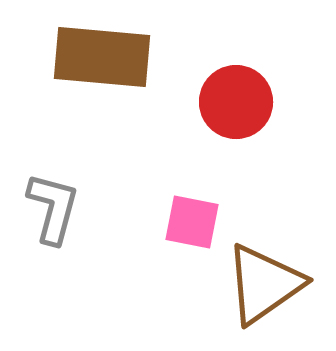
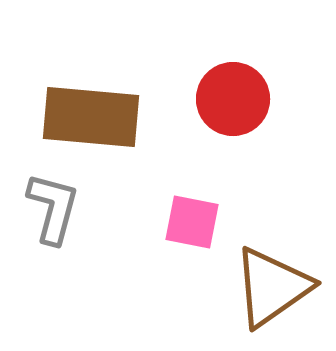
brown rectangle: moved 11 px left, 60 px down
red circle: moved 3 px left, 3 px up
brown triangle: moved 8 px right, 3 px down
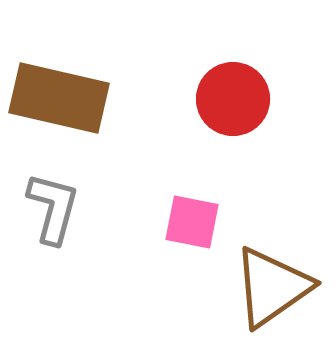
brown rectangle: moved 32 px left, 19 px up; rotated 8 degrees clockwise
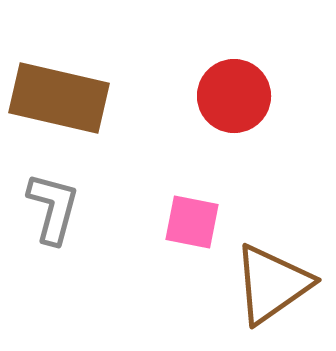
red circle: moved 1 px right, 3 px up
brown triangle: moved 3 px up
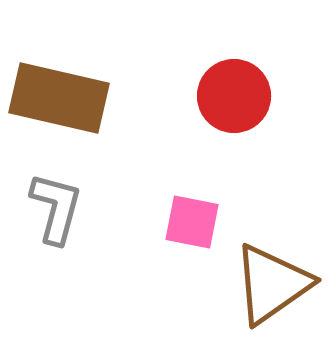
gray L-shape: moved 3 px right
